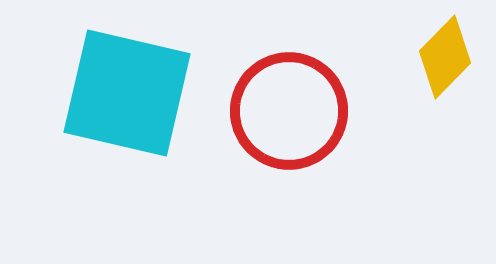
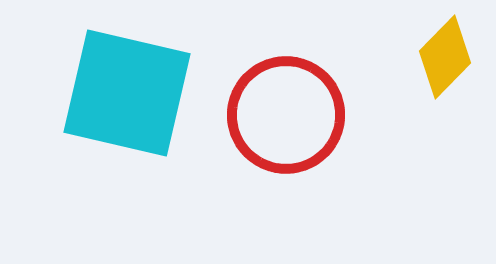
red circle: moved 3 px left, 4 px down
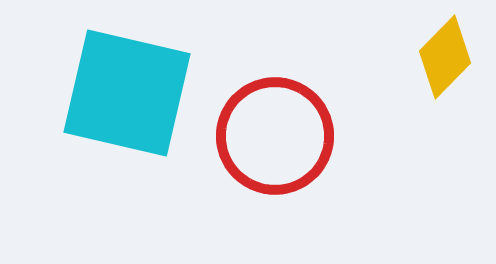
red circle: moved 11 px left, 21 px down
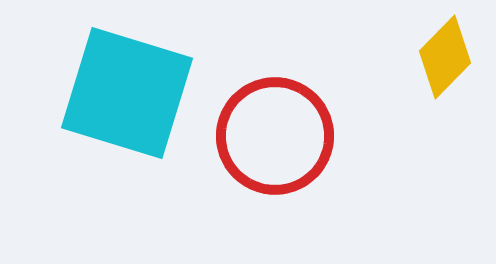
cyan square: rotated 4 degrees clockwise
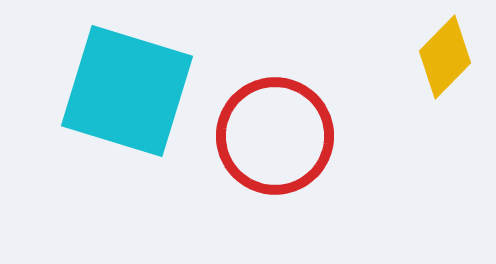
cyan square: moved 2 px up
